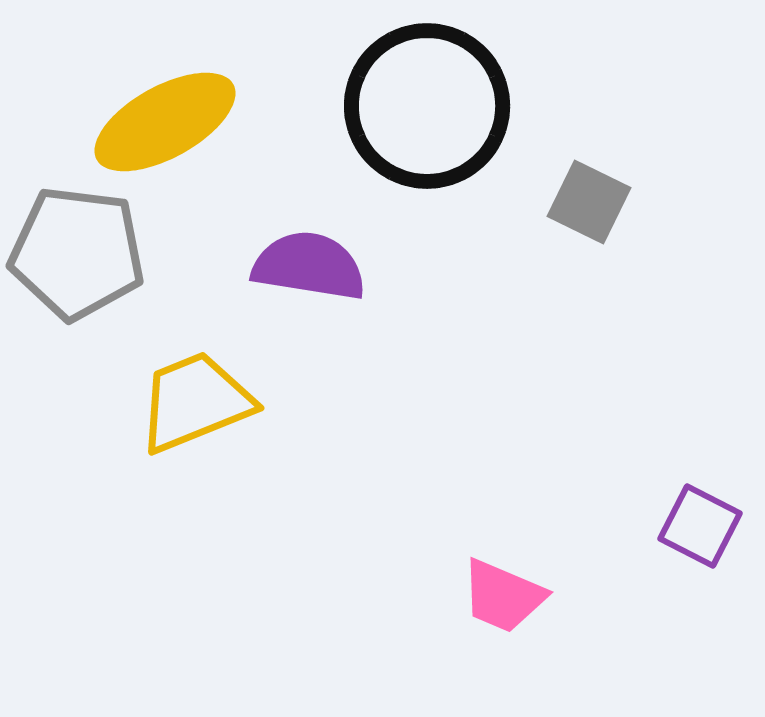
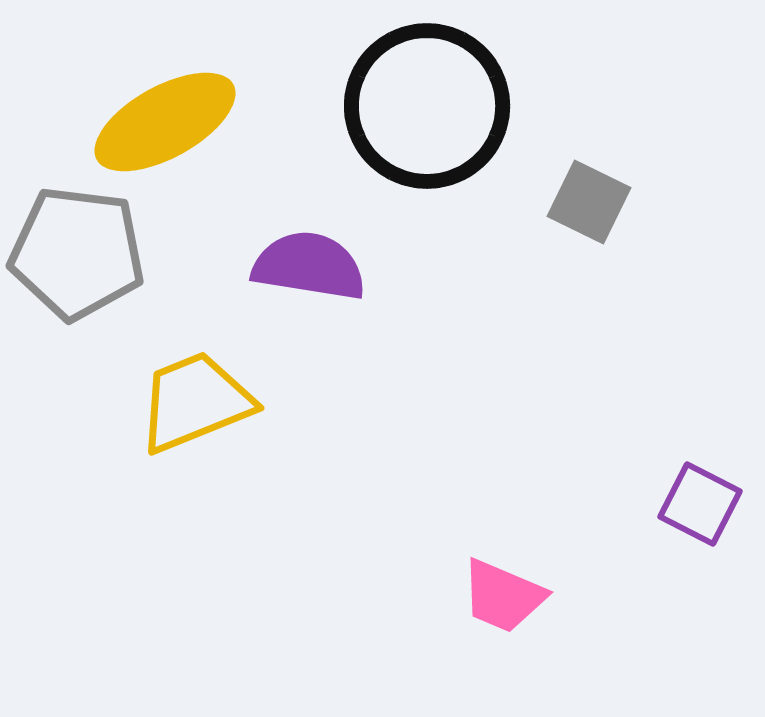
purple square: moved 22 px up
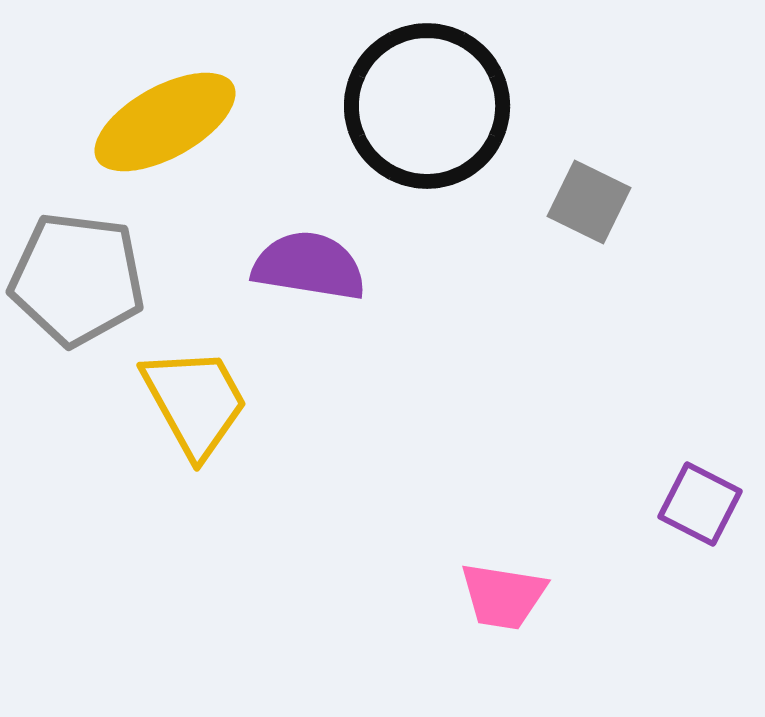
gray pentagon: moved 26 px down
yellow trapezoid: rotated 83 degrees clockwise
pink trapezoid: rotated 14 degrees counterclockwise
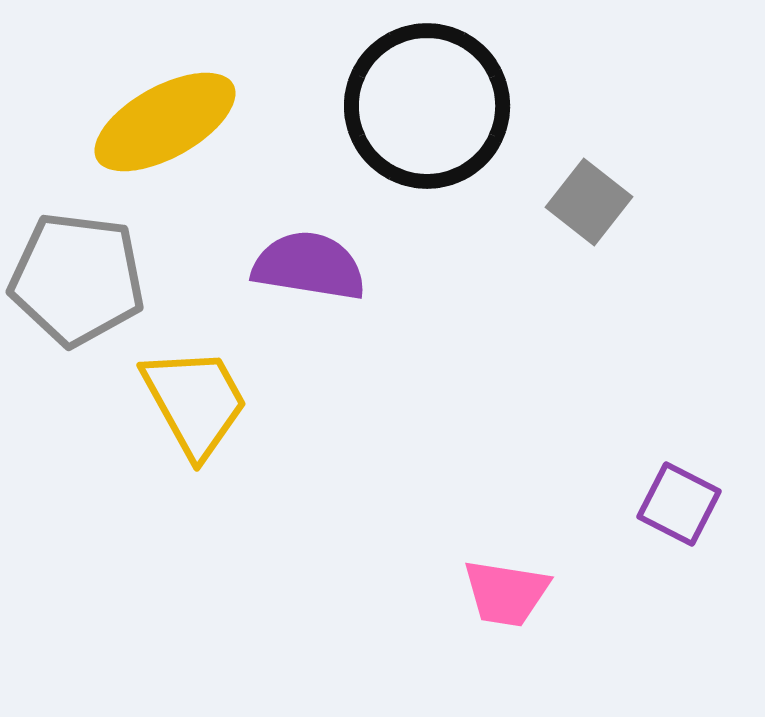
gray square: rotated 12 degrees clockwise
purple square: moved 21 px left
pink trapezoid: moved 3 px right, 3 px up
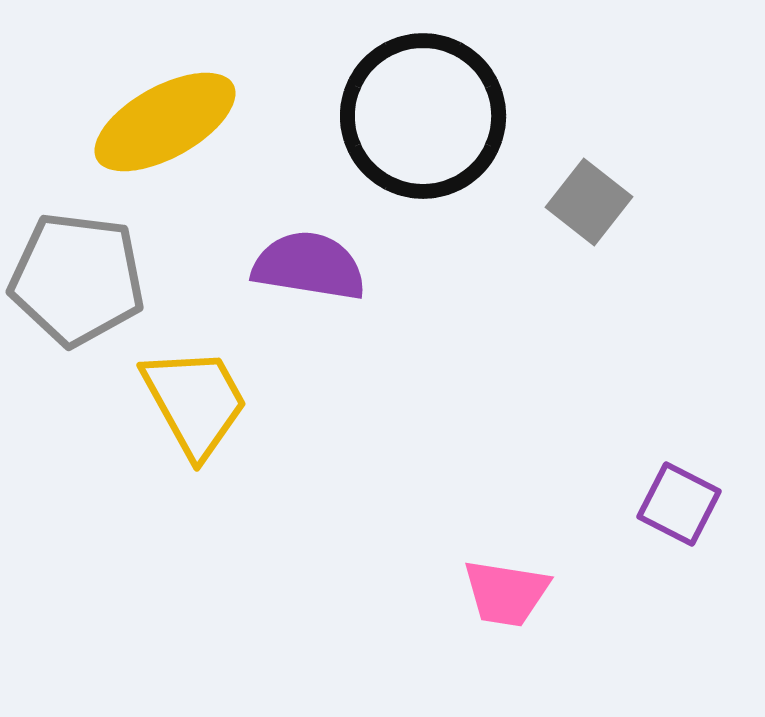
black circle: moved 4 px left, 10 px down
